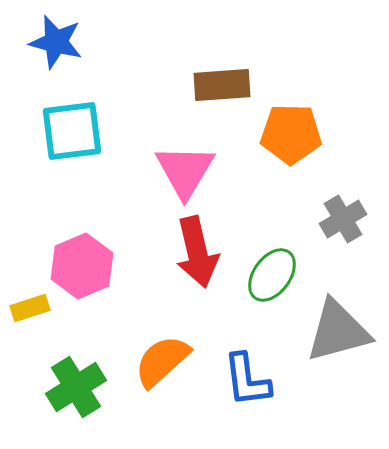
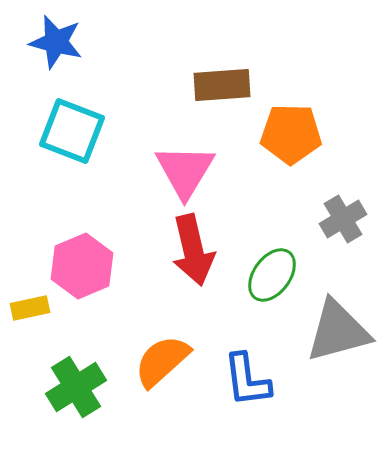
cyan square: rotated 28 degrees clockwise
red arrow: moved 4 px left, 2 px up
yellow rectangle: rotated 6 degrees clockwise
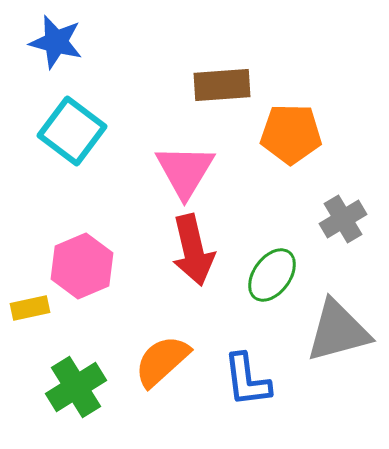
cyan square: rotated 16 degrees clockwise
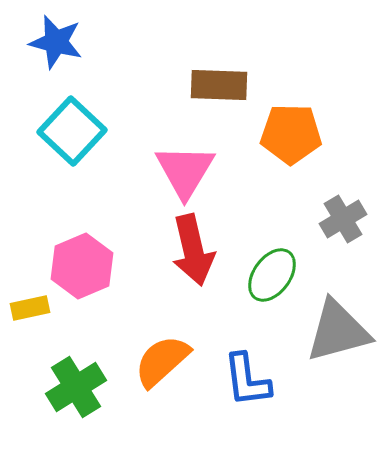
brown rectangle: moved 3 px left; rotated 6 degrees clockwise
cyan square: rotated 6 degrees clockwise
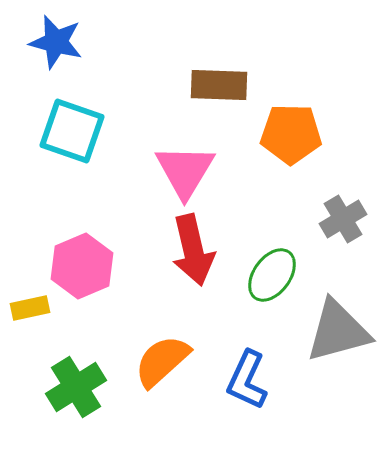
cyan square: rotated 24 degrees counterclockwise
blue L-shape: rotated 32 degrees clockwise
